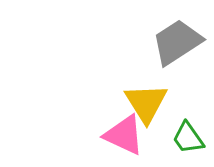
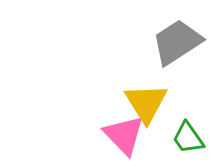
pink triangle: rotated 21 degrees clockwise
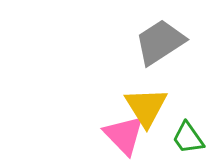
gray trapezoid: moved 17 px left
yellow triangle: moved 4 px down
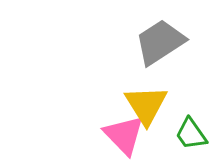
yellow triangle: moved 2 px up
green trapezoid: moved 3 px right, 4 px up
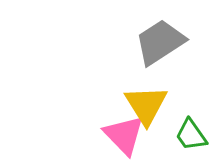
green trapezoid: moved 1 px down
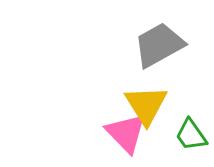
gray trapezoid: moved 1 px left, 3 px down; rotated 4 degrees clockwise
pink triangle: moved 2 px right, 2 px up
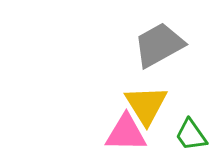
pink triangle: rotated 45 degrees counterclockwise
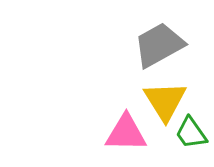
yellow triangle: moved 19 px right, 4 px up
green trapezoid: moved 2 px up
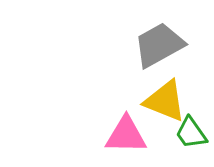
yellow triangle: rotated 36 degrees counterclockwise
pink triangle: moved 2 px down
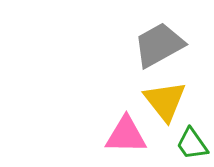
yellow triangle: rotated 30 degrees clockwise
green trapezoid: moved 1 px right, 11 px down
